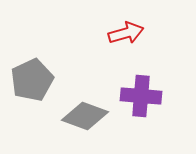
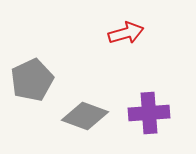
purple cross: moved 8 px right, 17 px down; rotated 9 degrees counterclockwise
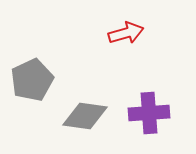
gray diamond: rotated 12 degrees counterclockwise
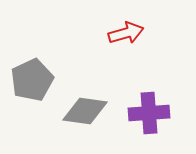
gray diamond: moved 5 px up
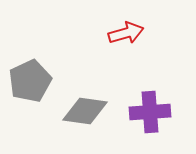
gray pentagon: moved 2 px left, 1 px down
purple cross: moved 1 px right, 1 px up
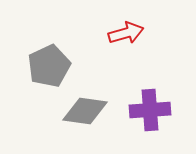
gray pentagon: moved 19 px right, 15 px up
purple cross: moved 2 px up
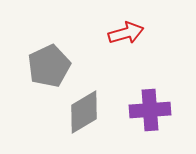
gray diamond: moved 1 px left, 1 px down; rotated 39 degrees counterclockwise
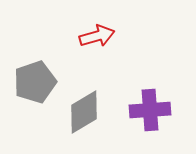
red arrow: moved 29 px left, 3 px down
gray pentagon: moved 14 px left, 16 px down; rotated 6 degrees clockwise
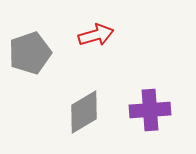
red arrow: moved 1 px left, 1 px up
gray pentagon: moved 5 px left, 29 px up
